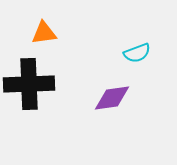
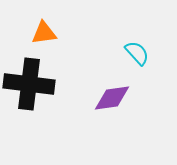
cyan semicircle: rotated 112 degrees counterclockwise
black cross: rotated 9 degrees clockwise
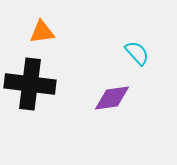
orange triangle: moved 2 px left, 1 px up
black cross: moved 1 px right
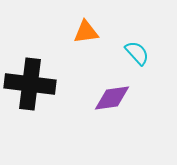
orange triangle: moved 44 px right
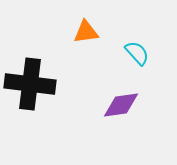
purple diamond: moved 9 px right, 7 px down
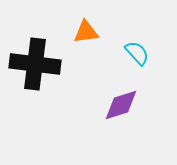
black cross: moved 5 px right, 20 px up
purple diamond: rotated 9 degrees counterclockwise
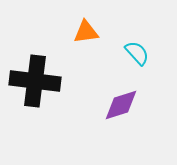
black cross: moved 17 px down
